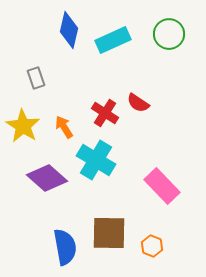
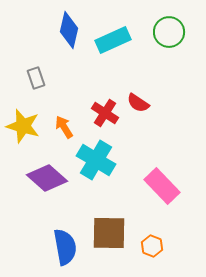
green circle: moved 2 px up
yellow star: rotated 16 degrees counterclockwise
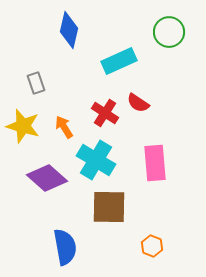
cyan rectangle: moved 6 px right, 21 px down
gray rectangle: moved 5 px down
pink rectangle: moved 7 px left, 23 px up; rotated 39 degrees clockwise
brown square: moved 26 px up
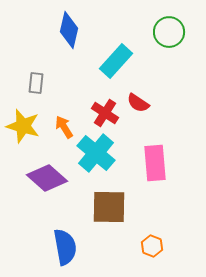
cyan rectangle: moved 3 px left; rotated 24 degrees counterclockwise
gray rectangle: rotated 25 degrees clockwise
cyan cross: moved 7 px up; rotated 9 degrees clockwise
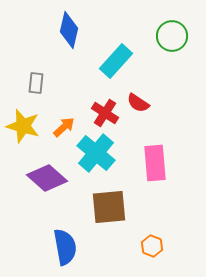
green circle: moved 3 px right, 4 px down
orange arrow: rotated 80 degrees clockwise
brown square: rotated 6 degrees counterclockwise
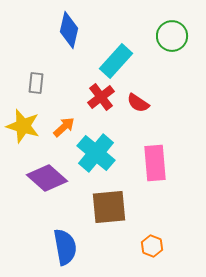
red cross: moved 4 px left, 16 px up; rotated 20 degrees clockwise
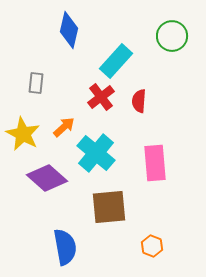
red semicircle: moved 1 px right, 2 px up; rotated 60 degrees clockwise
yellow star: moved 8 px down; rotated 12 degrees clockwise
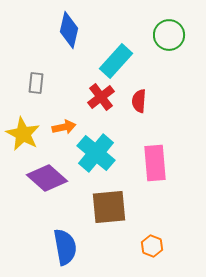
green circle: moved 3 px left, 1 px up
orange arrow: rotated 30 degrees clockwise
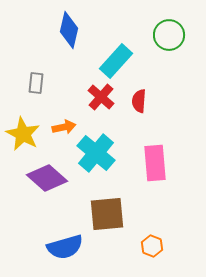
red cross: rotated 12 degrees counterclockwise
brown square: moved 2 px left, 7 px down
blue semicircle: rotated 84 degrees clockwise
